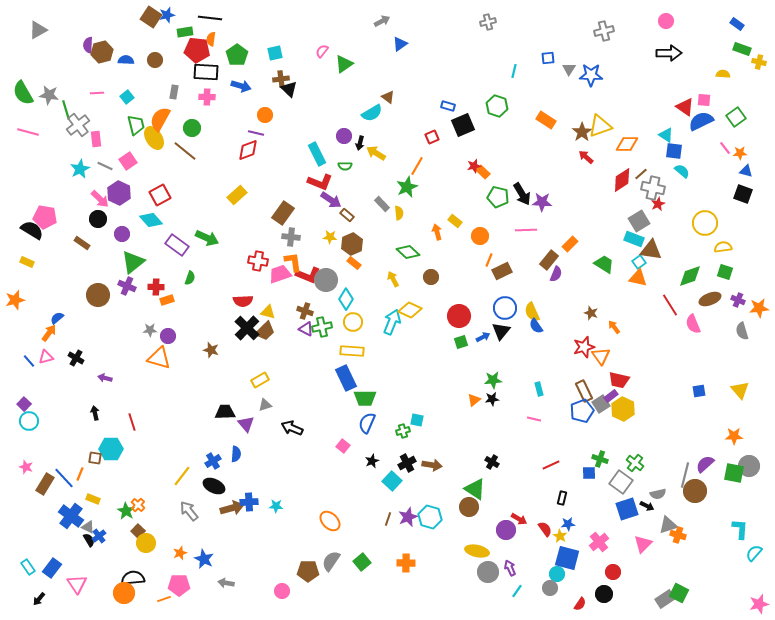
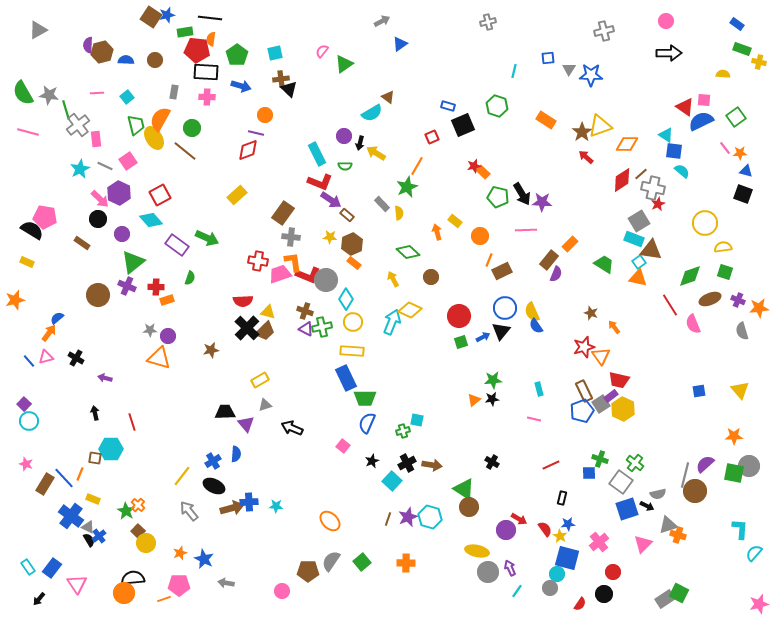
brown star at (211, 350): rotated 28 degrees counterclockwise
pink star at (26, 467): moved 3 px up
green triangle at (475, 489): moved 11 px left
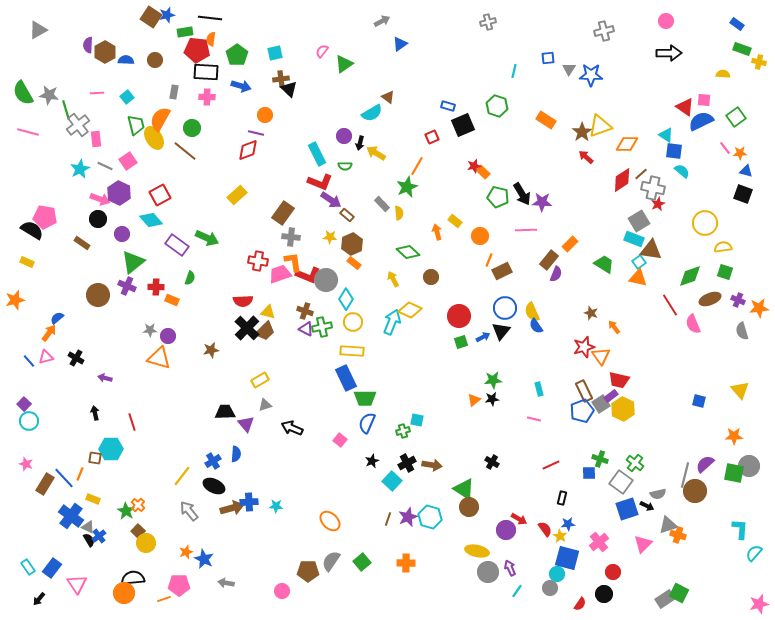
brown hexagon at (102, 52): moved 3 px right; rotated 15 degrees counterclockwise
pink arrow at (100, 199): rotated 24 degrees counterclockwise
orange rectangle at (167, 300): moved 5 px right; rotated 40 degrees clockwise
blue square at (699, 391): moved 10 px down; rotated 24 degrees clockwise
pink square at (343, 446): moved 3 px left, 6 px up
orange star at (180, 553): moved 6 px right, 1 px up
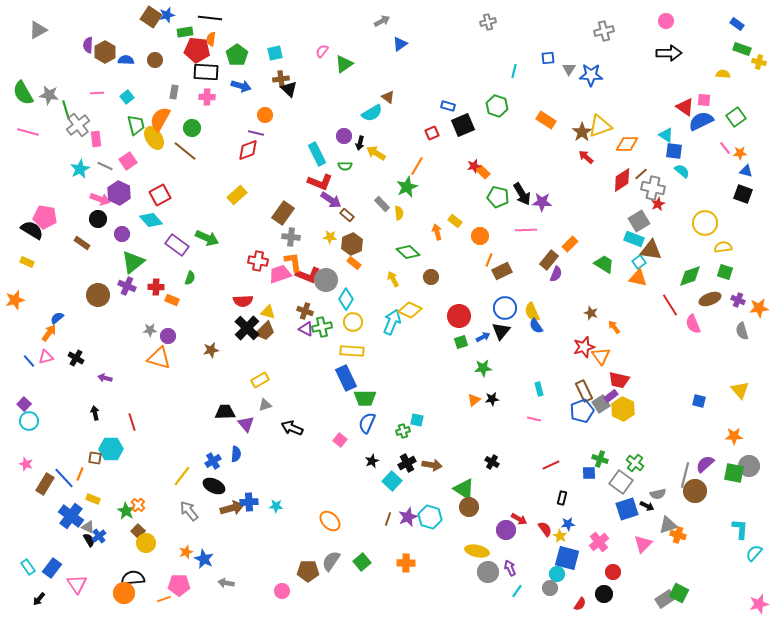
red square at (432, 137): moved 4 px up
green star at (493, 380): moved 10 px left, 12 px up
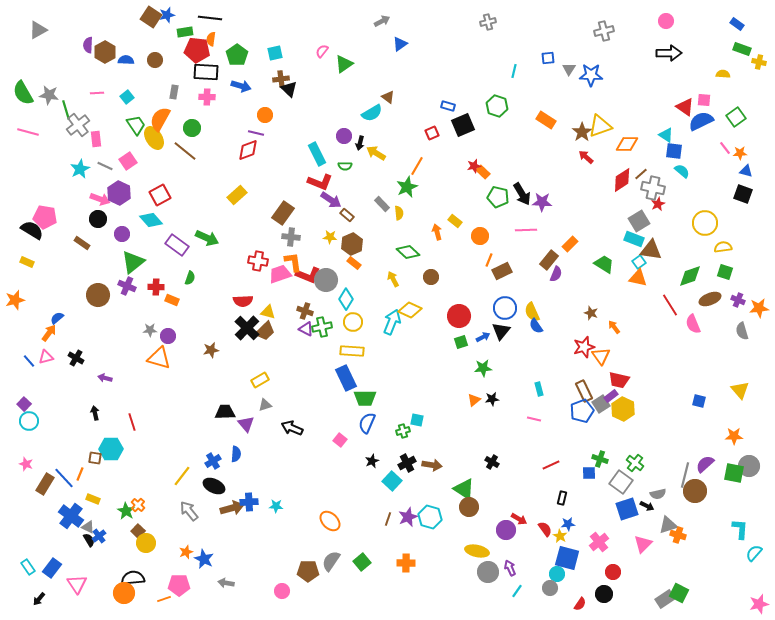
green trapezoid at (136, 125): rotated 20 degrees counterclockwise
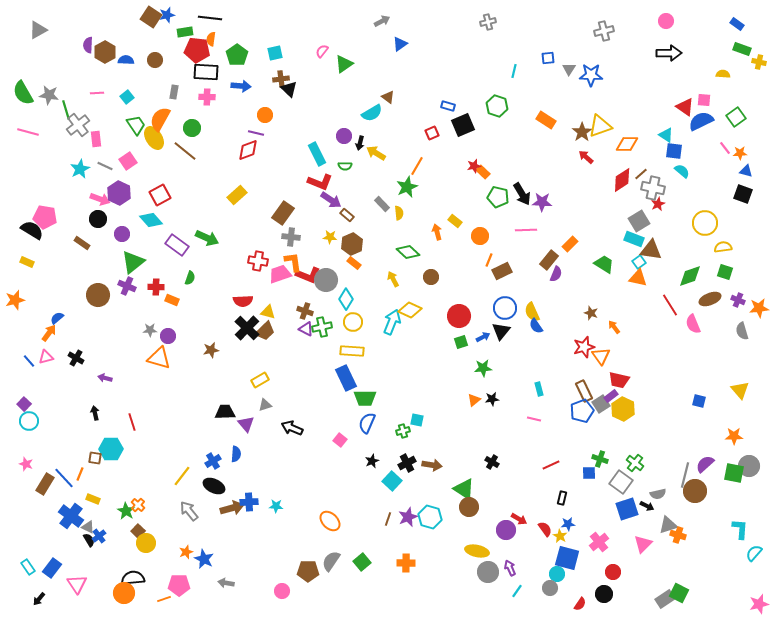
blue arrow at (241, 86): rotated 12 degrees counterclockwise
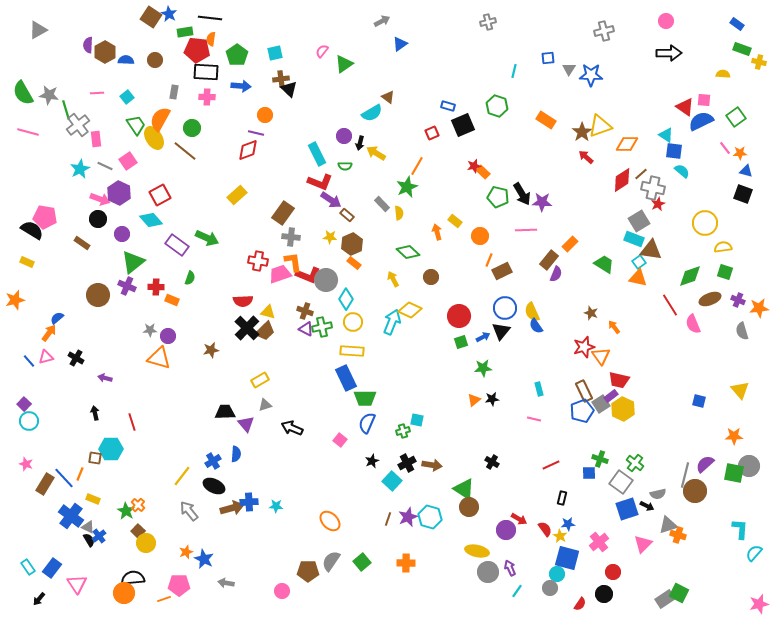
blue star at (167, 15): moved 2 px right, 1 px up; rotated 28 degrees counterclockwise
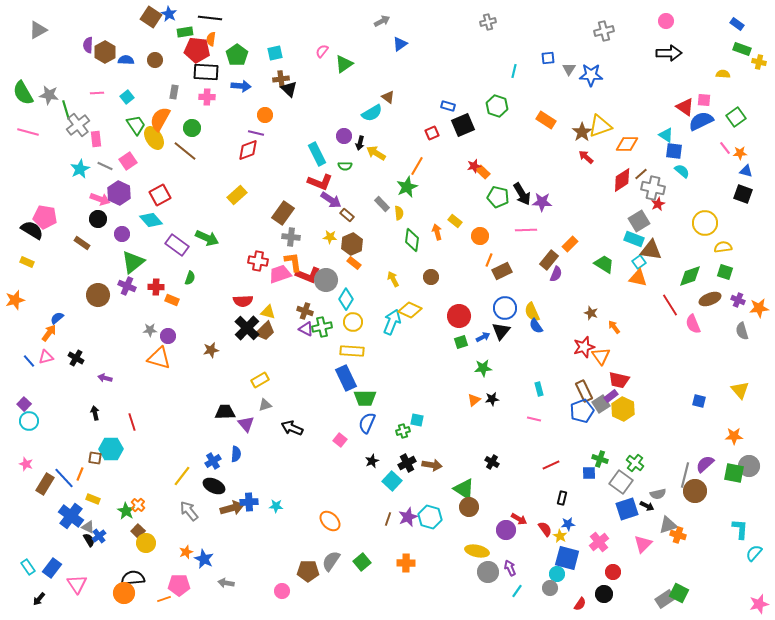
green diamond at (408, 252): moved 4 px right, 12 px up; rotated 55 degrees clockwise
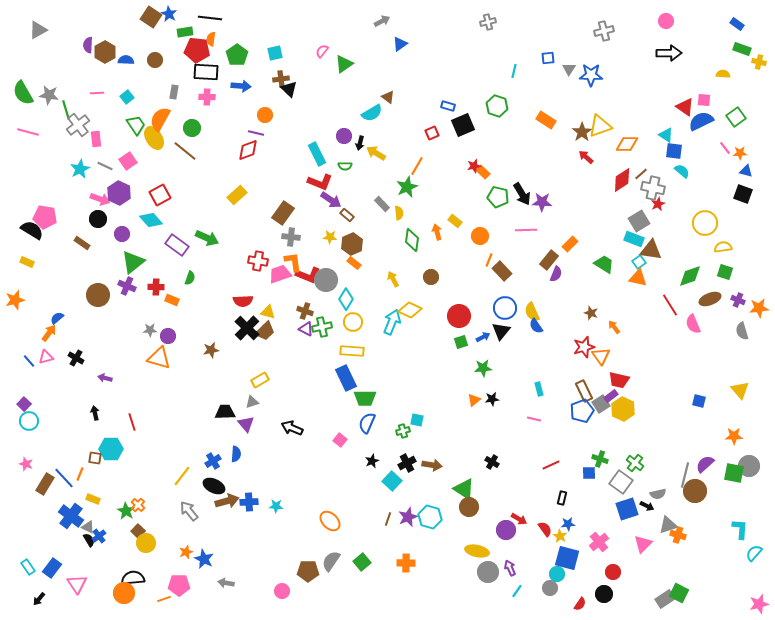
brown rectangle at (502, 271): rotated 72 degrees clockwise
gray triangle at (265, 405): moved 13 px left, 3 px up
brown arrow at (232, 508): moved 5 px left, 7 px up
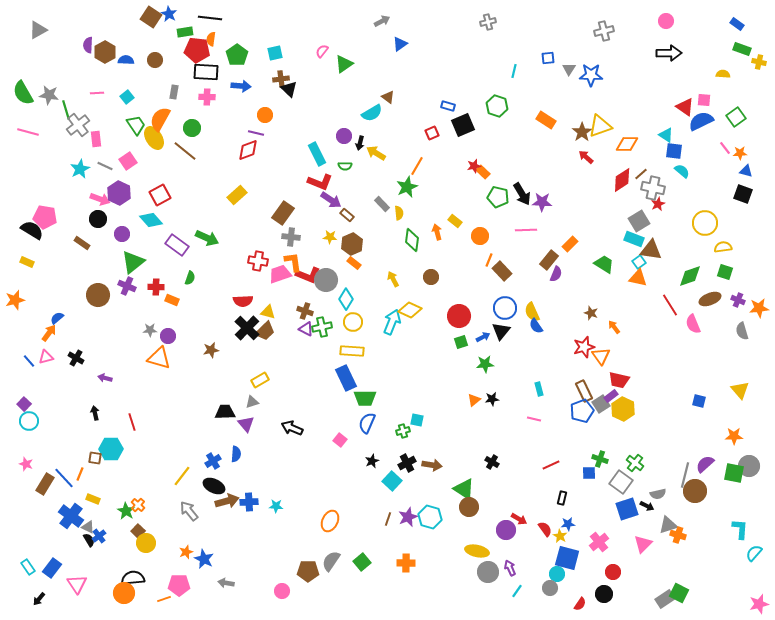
green star at (483, 368): moved 2 px right, 4 px up
orange ellipse at (330, 521): rotated 70 degrees clockwise
